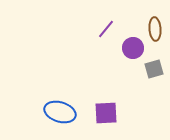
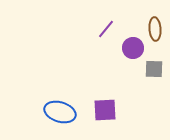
gray square: rotated 18 degrees clockwise
purple square: moved 1 px left, 3 px up
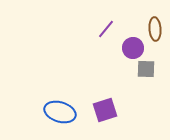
gray square: moved 8 px left
purple square: rotated 15 degrees counterclockwise
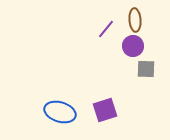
brown ellipse: moved 20 px left, 9 px up
purple circle: moved 2 px up
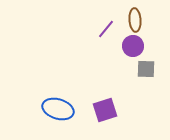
blue ellipse: moved 2 px left, 3 px up
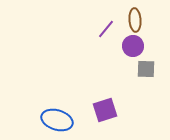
blue ellipse: moved 1 px left, 11 px down
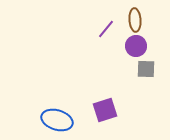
purple circle: moved 3 px right
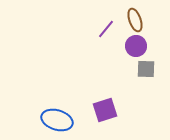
brown ellipse: rotated 15 degrees counterclockwise
